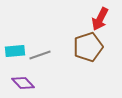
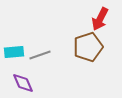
cyan rectangle: moved 1 px left, 1 px down
purple diamond: rotated 20 degrees clockwise
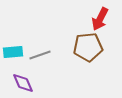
brown pentagon: rotated 12 degrees clockwise
cyan rectangle: moved 1 px left
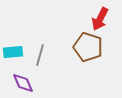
brown pentagon: rotated 24 degrees clockwise
gray line: rotated 55 degrees counterclockwise
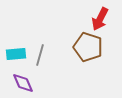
cyan rectangle: moved 3 px right, 2 px down
